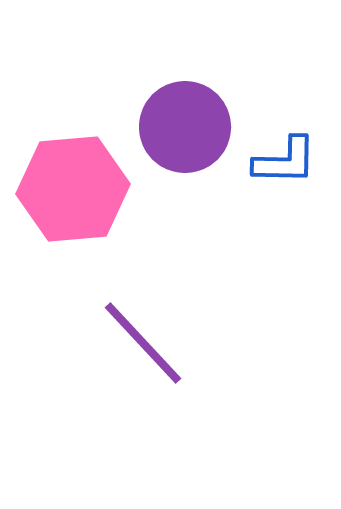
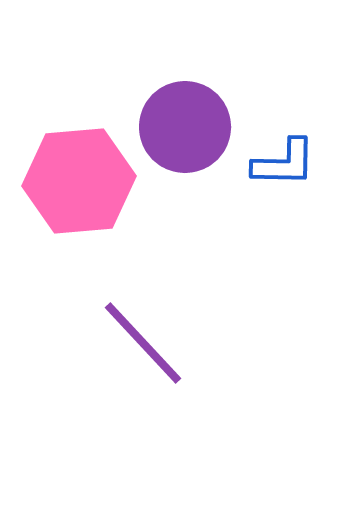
blue L-shape: moved 1 px left, 2 px down
pink hexagon: moved 6 px right, 8 px up
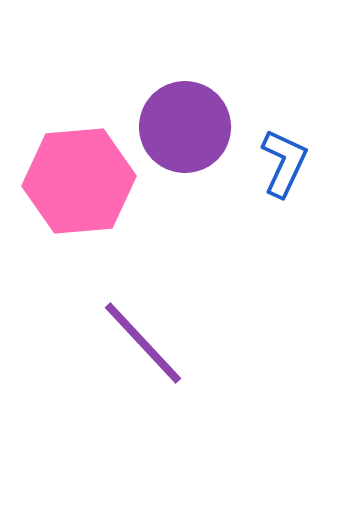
blue L-shape: rotated 66 degrees counterclockwise
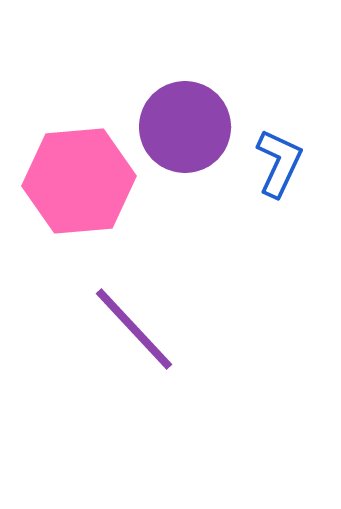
blue L-shape: moved 5 px left
purple line: moved 9 px left, 14 px up
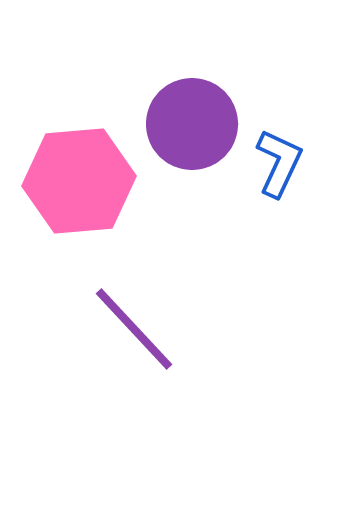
purple circle: moved 7 px right, 3 px up
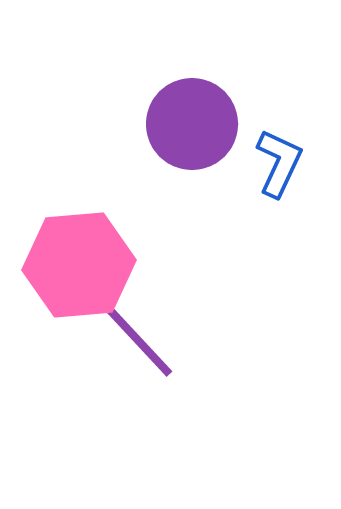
pink hexagon: moved 84 px down
purple line: moved 7 px down
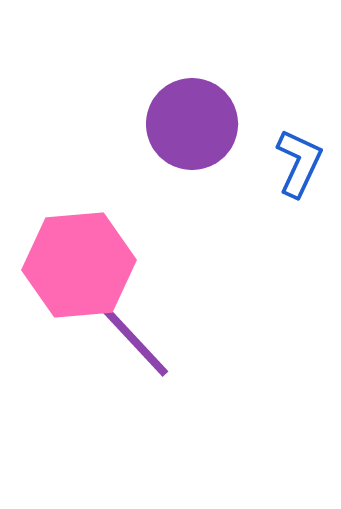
blue L-shape: moved 20 px right
purple line: moved 4 px left
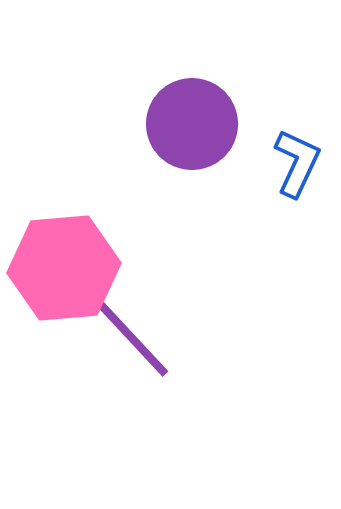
blue L-shape: moved 2 px left
pink hexagon: moved 15 px left, 3 px down
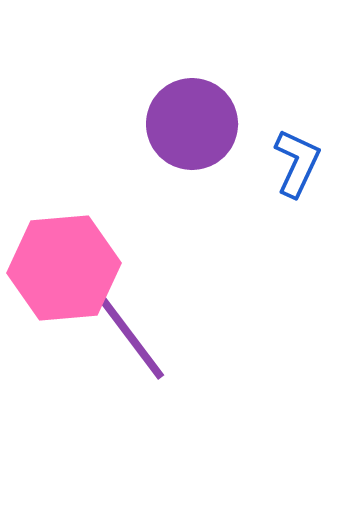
purple line: rotated 6 degrees clockwise
